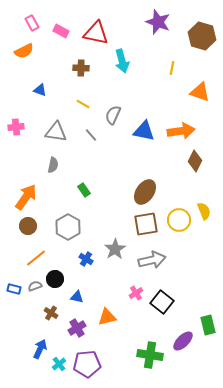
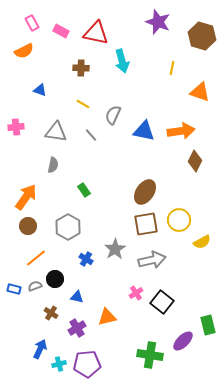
yellow semicircle at (204, 211): moved 2 px left, 31 px down; rotated 84 degrees clockwise
cyan cross at (59, 364): rotated 24 degrees clockwise
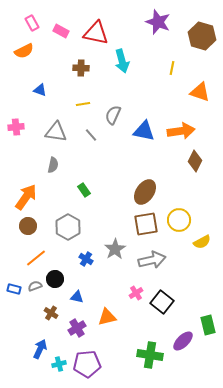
yellow line at (83, 104): rotated 40 degrees counterclockwise
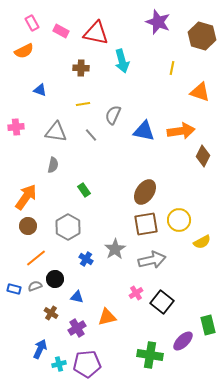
brown diamond at (195, 161): moved 8 px right, 5 px up
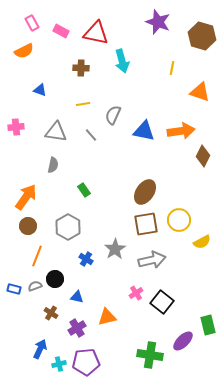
orange line at (36, 258): moved 1 px right, 2 px up; rotated 30 degrees counterclockwise
purple pentagon at (87, 364): moved 1 px left, 2 px up
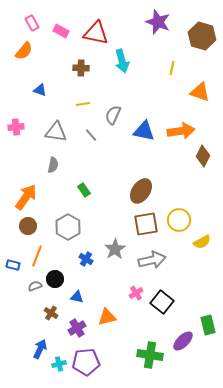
orange semicircle at (24, 51): rotated 24 degrees counterclockwise
brown ellipse at (145, 192): moved 4 px left, 1 px up
blue rectangle at (14, 289): moved 1 px left, 24 px up
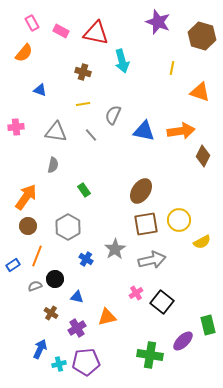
orange semicircle at (24, 51): moved 2 px down
brown cross at (81, 68): moved 2 px right, 4 px down; rotated 14 degrees clockwise
blue rectangle at (13, 265): rotated 48 degrees counterclockwise
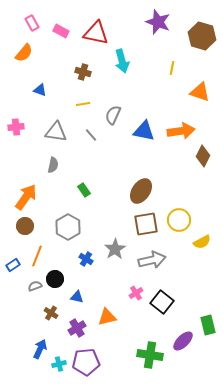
brown circle at (28, 226): moved 3 px left
